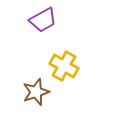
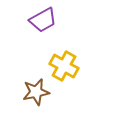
brown star: rotated 8 degrees clockwise
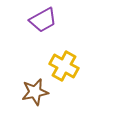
brown star: moved 1 px left
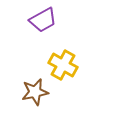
yellow cross: moved 1 px left, 1 px up
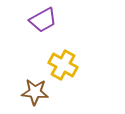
brown star: rotated 16 degrees clockwise
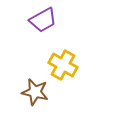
brown star: rotated 8 degrees clockwise
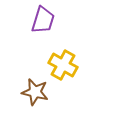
purple trapezoid: rotated 44 degrees counterclockwise
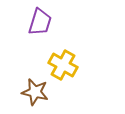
purple trapezoid: moved 3 px left, 2 px down
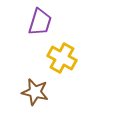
yellow cross: moved 1 px left, 7 px up
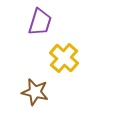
yellow cross: moved 2 px right; rotated 12 degrees clockwise
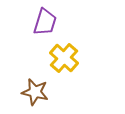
purple trapezoid: moved 5 px right
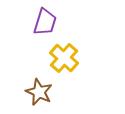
brown star: moved 4 px right; rotated 12 degrees clockwise
